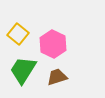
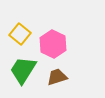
yellow square: moved 2 px right
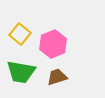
pink hexagon: rotated 12 degrees clockwise
green trapezoid: moved 2 px left, 2 px down; rotated 112 degrees counterclockwise
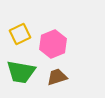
yellow square: rotated 25 degrees clockwise
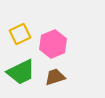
green trapezoid: rotated 36 degrees counterclockwise
brown trapezoid: moved 2 px left
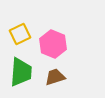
pink hexagon: rotated 16 degrees counterclockwise
green trapezoid: rotated 60 degrees counterclockwise
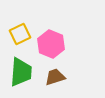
pink hexagon: moved 2 px left
